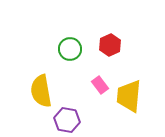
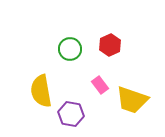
yellow trapezoid: moved 3 px right, 4 px down; rotated 76 degrees counterclockwise
purple hexagon: moved 4 px right, 6 px up
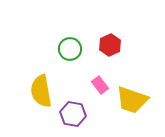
purple hexagon: moved 2 px right
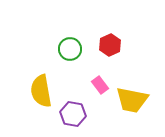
yellow trapezoid: rotated 8 degrees counterclockwise
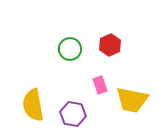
pink rectangle: rotated 18 degrees clockwise
yellow semicircle: moved 8 px left, 14 px down
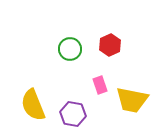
yellow semicircle: rotated 12 degrees counterclockwise
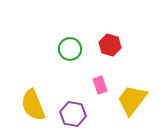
red hexagon: rotated 20 degrees counterclockwise
yellow trapezoid: rotated 116 degrees clockwise
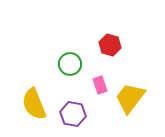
green circle: moved 15 px down
yellow trapezoid: moved 2 px left, 2 px up
yellow semicircle: moved 1 px right, 1 px up
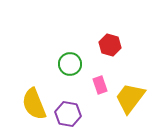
purple hexagon: moved 5 px left
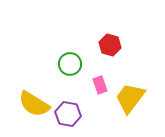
yellow semicircle: rotated 36 degrees counterclockwise
